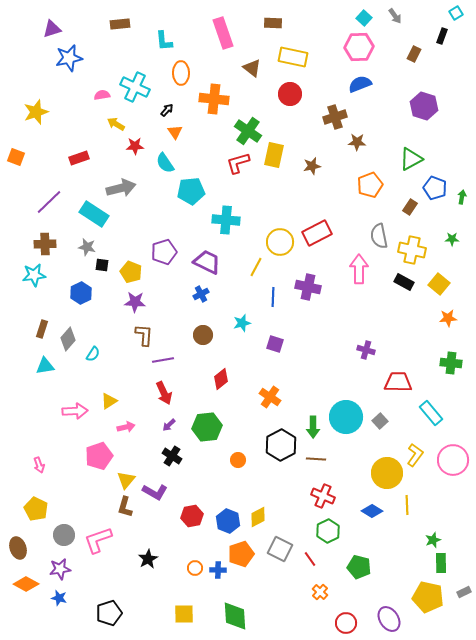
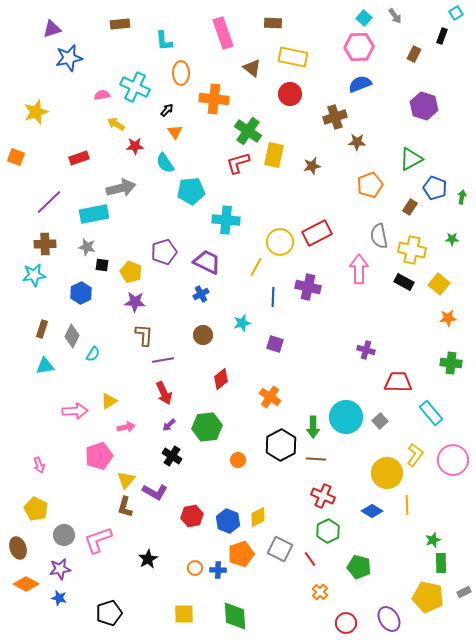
cyan rectangle at (94, 214): rotated 44 degrees counterclockwise
gray diamond at (68, 339): moved 4 px right, 3 px up; rotated 15 degrees counterclockwise
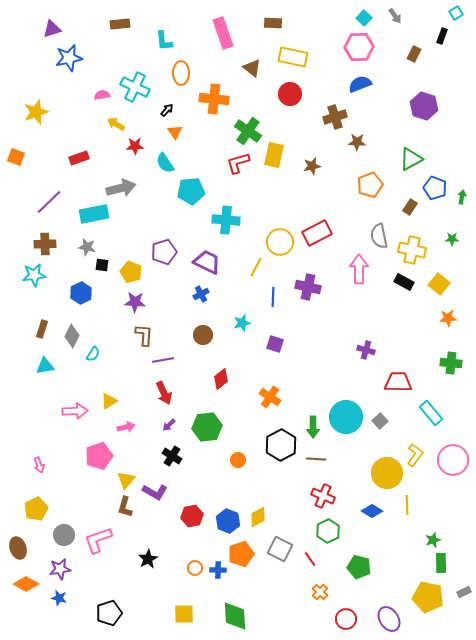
yellow pentagon at (36, 509): rotated 20 degrees clockwise
red circle at (346, 623): moved 4 px up
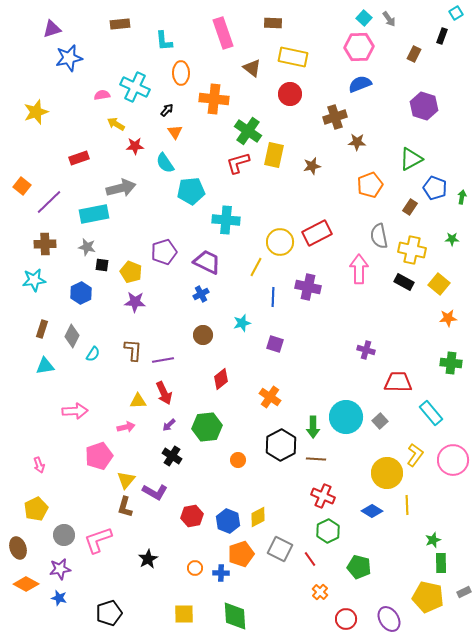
gray arrow at (395, 16): moved 6 px left, 3 px down
orange square at (16, 157): moved 6 px right, 29 px down; rotated 18 degrees clockwise
cyan star at (34, 275): moved 5 px down
brown L-shape at (144, 335): moved 11 px left, 15 px down
yellow triangle at (109, 401): moved 29 px right; rotated 30 degrees clockwise
blue cross at (218, 570): moved 3 px right, 3 px down
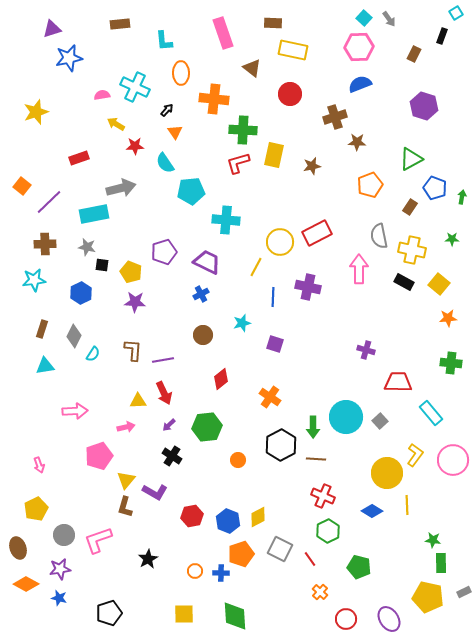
yellow rectangle at (293, 57): moved 7 px up
green cross at (248, 131): moved 5 px left, 1 px up; rotated 32 degrees counterclockwise
gray diamond at (72, 336): moved 2 px right
green star at (433, 540): rotated 28 degrees clockwise
orange circle at (195, 568): moved 3 px down
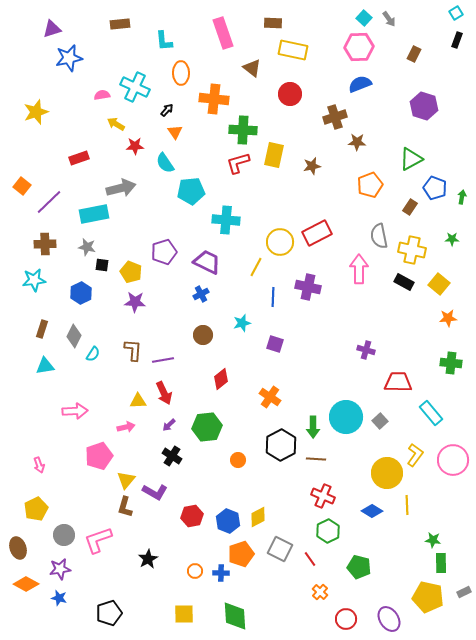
black rectangle at (442, 36): moved 15 px right, 4 px down
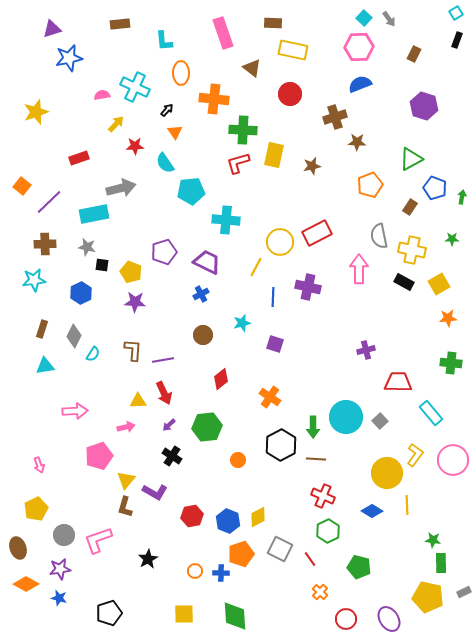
yellow arrow at (116, 124): rotated 102 degrees clockwise
yellow square at (439, 284): rotated 20 degrees clockwise
purple cross at (366, 350): rotated 30 degrees counterclockwise
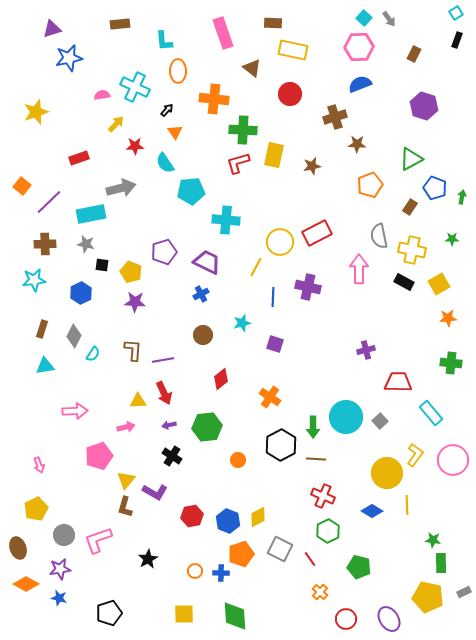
orange ellipse at (181, 73): moved 3 px left, 2 px up
brown star at (357, 142): moved 2 px down
cyan rectangle at (94, 214): moved 3 px left
gray star at (87, 247): moved 1 px left, 3 px up
purple arrow at (169, 425): rotated 32 degrees clockwise
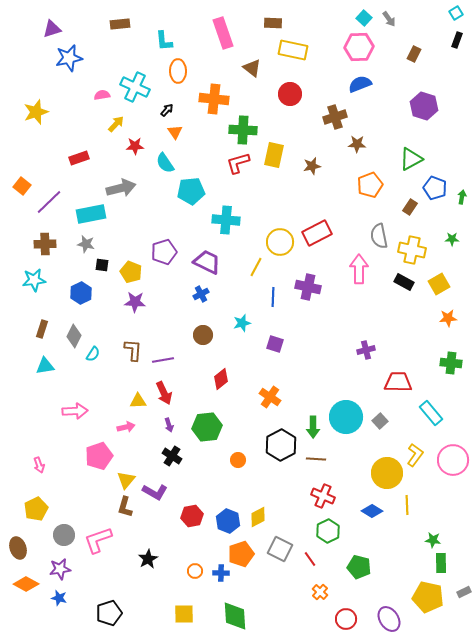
purple arrow at (169, 425): rotated 96 degrees counterclockwise
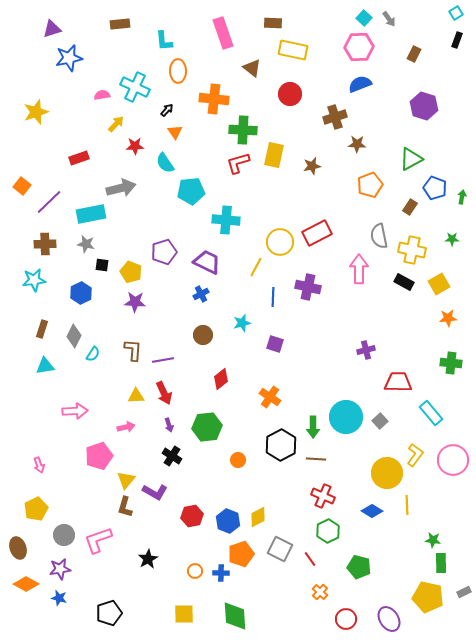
yellow triangle at (138, 401): moved 2 px left, 5 px up
